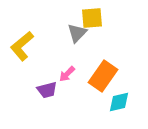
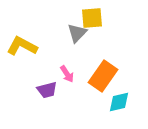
yellow L-shape: rotated 68 degrees clockwise
pink arrow: rotated 78 degrees counterclockwise
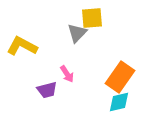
orange rectangle: moved 17 px right, 1 px down
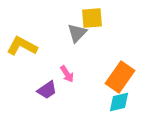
purple trapezoid: rotated 20 degrees counterclockwise
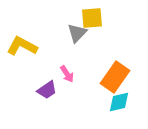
orange rectangle: moved 5 px left
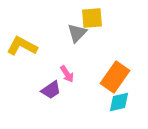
purple trapezoid: moved 4 px right
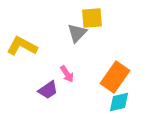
purple trapezoid: moved 3 px left
